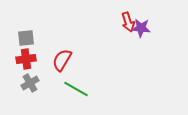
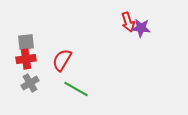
gray square: moved 4 px down
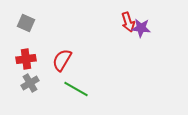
gray square: moved 19 px up; rotated 30 degrees clockwise
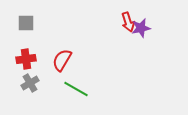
gray square: rotated 24 degrees counterclockwise
purple star: rotated 18 degrees counterclockwise
